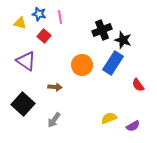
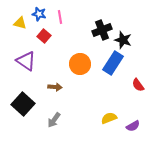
orange circle: moved 2 px left, 1 px up
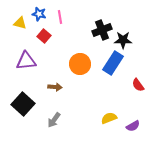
black star: rotated 18 degrees counterclockwise
purple triangle: rotated 40 degrees counterclockwise
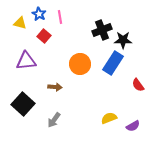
blue star: rotated 16 degrees clockwise
